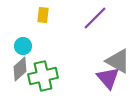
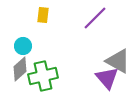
purple triangle: moved 1 px left
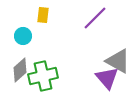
cyan circle: moved 10 px up
gray diamond: moved 1 px down
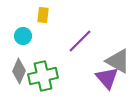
purple line: moved 15 px left, 23 px down
gray diamond: moved 1 px left, 1 px down; rotated 25 degrees counterclockwise
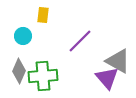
green cross: rotated 8 degrees clockwise
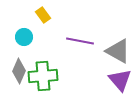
yellow rectangle: rotated 42 degrees counterclockwise
cyan circle: moved 1 px right, 1 px down
purple line: rotated 56 degrees clockwise
gray triangle: moved 10 px up
purple triangle: moved 13 px right, 2 px down
